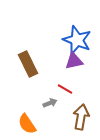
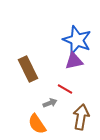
brown rectangle: moved 5 px down
orange semicircle: moved 10 px right
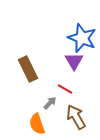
blue star: moved 5 px right, 2 px up
purple triangle: rotated 48 degrees counterclockwise
gray arrow: rotated 24 degrees counterclockwise
brown arrow: moved 5 px left; rotated 40 degrees counterclockwise
orange semicircle: rotated 15 degrees clockwise
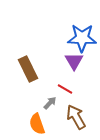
blue star: rotated 20 degrees counterclockwise
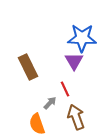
brown rectangle: moved 2 px up
red line: rotated 35 degrees clockwise
brown arrow: rotated 10 degrees clockwise
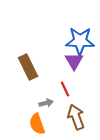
blue star: moved 2 px left, 3 px down
gray arrow: moved 4 px left; rotated 32 degrees clockwise
